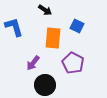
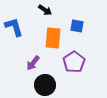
blue square: rotated 16 degrees counterclockwise
purple pentagon: moved 1 px right, 1 px up; rotated 10 degrees clockwise
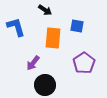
blue L-shape: moved 2 px right
purple pentagon: moved 10 px right, 1 px down
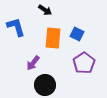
blue square: moved 8 px down; rotated 16 degrees clockwise
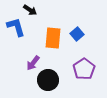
black arrow: moved 15 px left
blue square: rotated 24 degrees clockwise
purple pentagon: moved 6 px down
black circle: moved 3 px right, 5 px up
